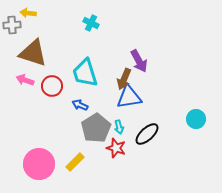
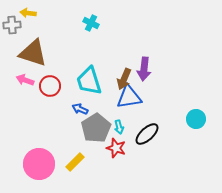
purple arrow: moved 5 px right, 8 px down; rotated 35 degrees clockwise
cyan trapezoid: moved 4 px right, 8 px down
red circle: moved 2 px left
blue arrow: moved 4 px down
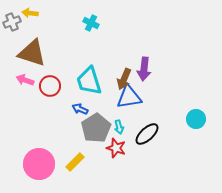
yellow arrow: moved 2 px right
gray cross: moved 3 px up; rotated 18 degrees counterclockwise
brown triangle: moved 1 px left
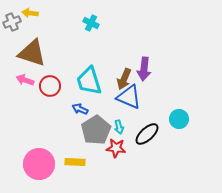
blue triangle: rotated 32 degrees clockwise
cyan circle: moved 17 px left
gray pentagon: moved 2 px down
red star: rotated 12 degrees counterclockwise
yellow rectangle: rotated 48 degrees clockwise
